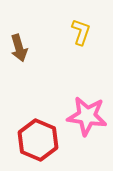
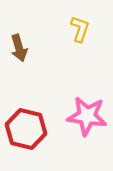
yellow L-shape: moved 1 px left, 3 px up
red hexagon: moved 12 px left, 11 px up; rotated 9 degrees counterclockwise
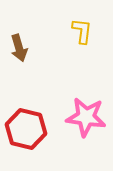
yellow L-shape: moved 2 px right, 2 px down; rotated 12 degrees counterclockwise
pink star: moved 1 px left, 1 px down
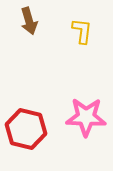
brown arrow: moved 10 px right, 27 px up
pink star: rotated 6 degrees counterclockwise
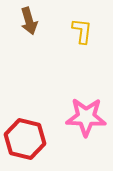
red hexagon: moved 1 px left, 10 px down
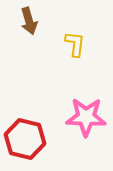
yellow L-shape: moved 7 px left, 13 px down
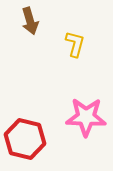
brown arrow: moved 1 px right
yellow L-shape: rotated 8 degrees clockwise
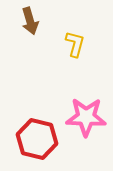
red hexagon: moved 12 px right
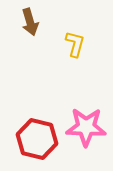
brown arrow: moved 1 px down
pink star: moved 10 px down
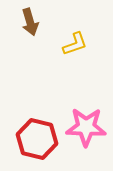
yellow L-shape: rotated 56 degrees clockwise
